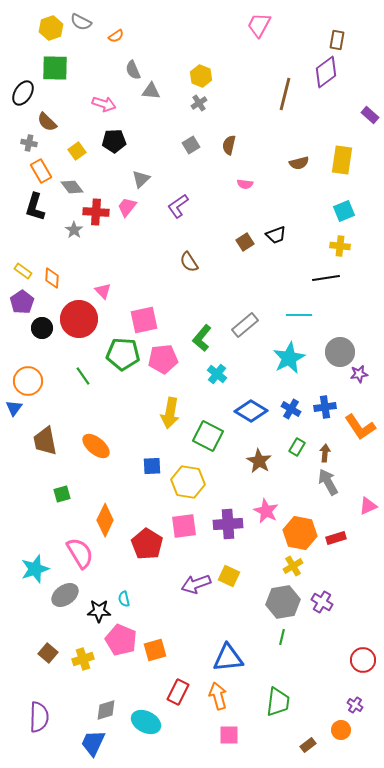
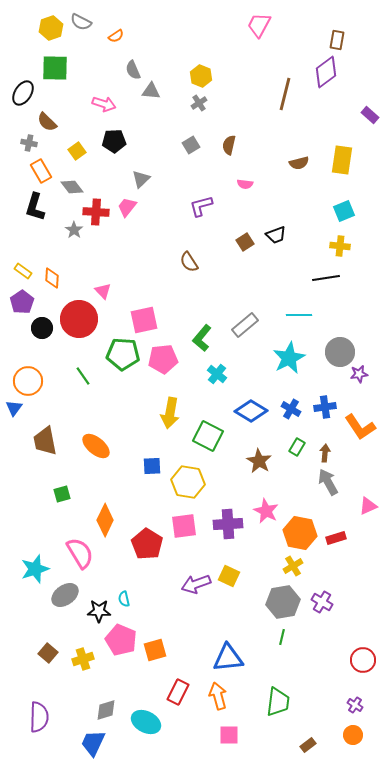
purple L-shape at (178, 206): moved 23 px right; rotated 20 degrees clockwise
orange circle at (341, 730): moved 12 px right, 5 px down
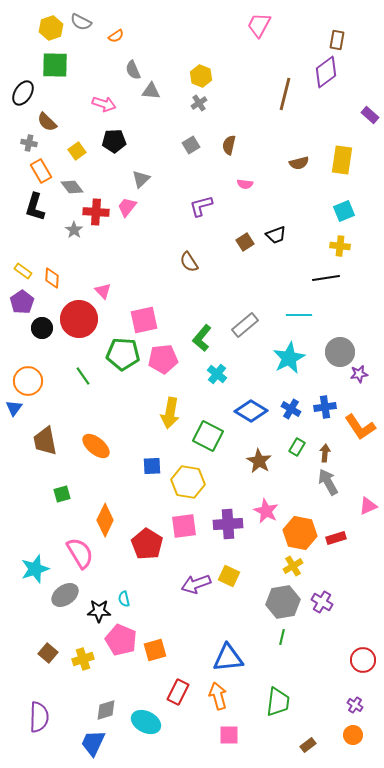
green square at (55, 68): moved 3 px up
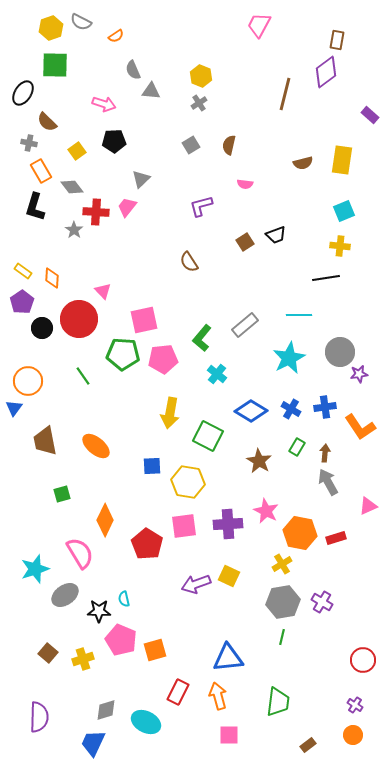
brown semicircle at (299, 163): moved 4 px right
yellow cross at (293, 566): moved 11 px left, 2 px up
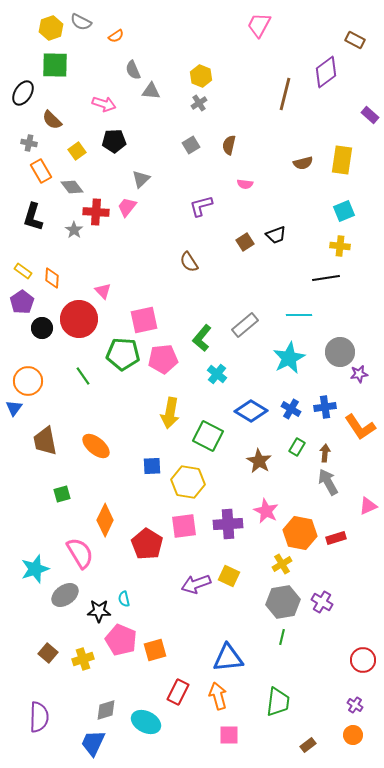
brown rectangle at (337, 40): moved 18 px right; rotated 72 degrees counterclockwise
brown semicircle at (47, 122): moved 5 px right, 2 px up
black L-shape at (35, 207): moved 2 px left, 10 px down
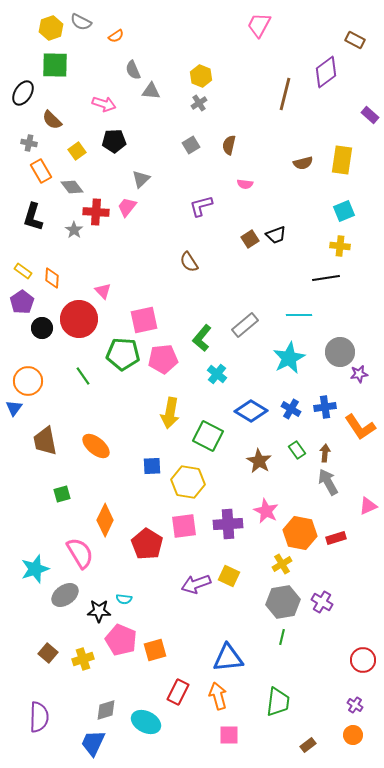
brown square at (245, 242): moved 5 px right, 3 px up
green rectangle at (297, 447): moved 3 px down; rotated 66 degrees counterclockwise
cyan semicircle at (124, 599): rotated 70 degrees counterclockwise
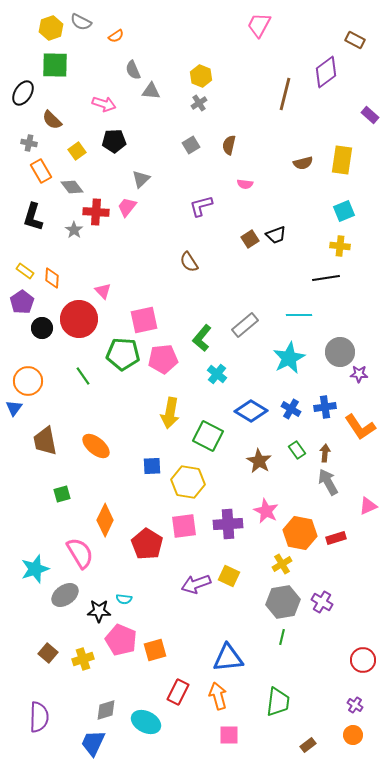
yellow rectangle at (23, 271): moved 2 px right
purple star at (359, 374): rotated 12 degrees clockwise
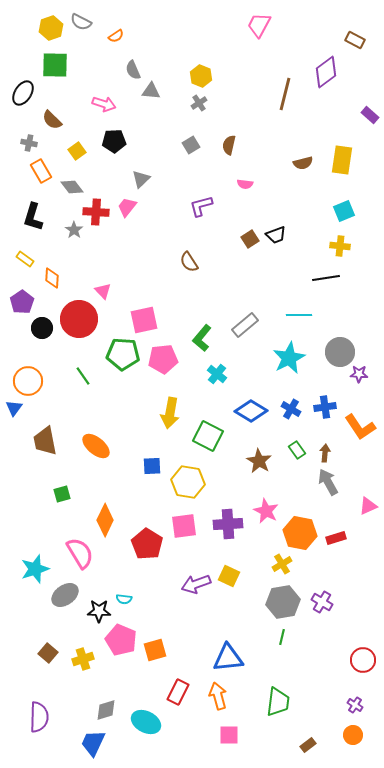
yellow rectangle at (25, 271): moved 12 px up
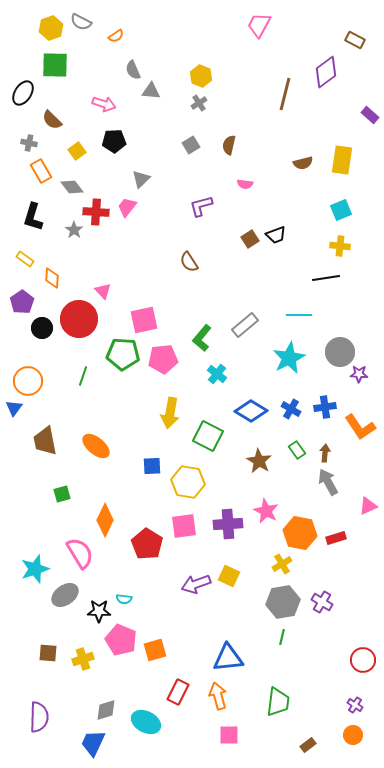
cyan square at (344, 211): moved 3 px left, 1 px up
green line at (83, 376): rotated 54 degrees clockwise
brown square at (48, 653): rotated 36 degrees counterclockwise
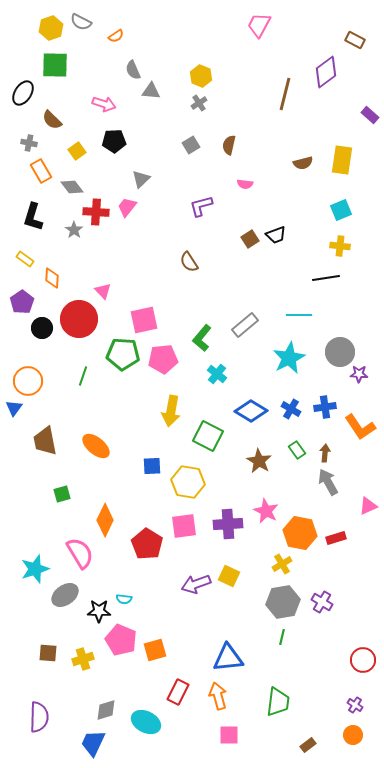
yellow arrow at (170, 413): moved 1 px right, 2 px up
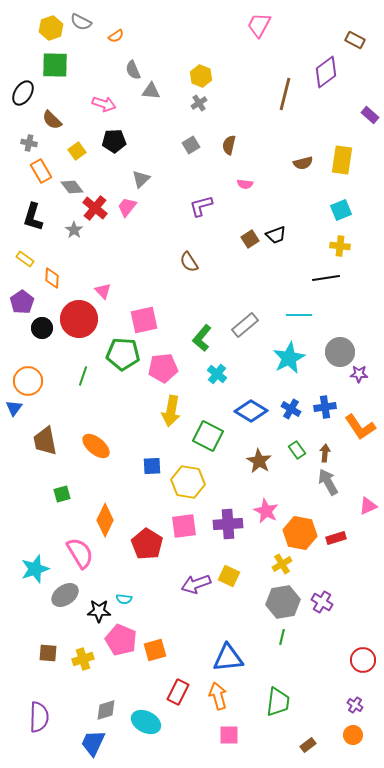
red cross at (96, 212): moved 1 px left, 4 px up; rotated 35 degrees clockwise
pink pentagon at (163, 359): moved 9 px down
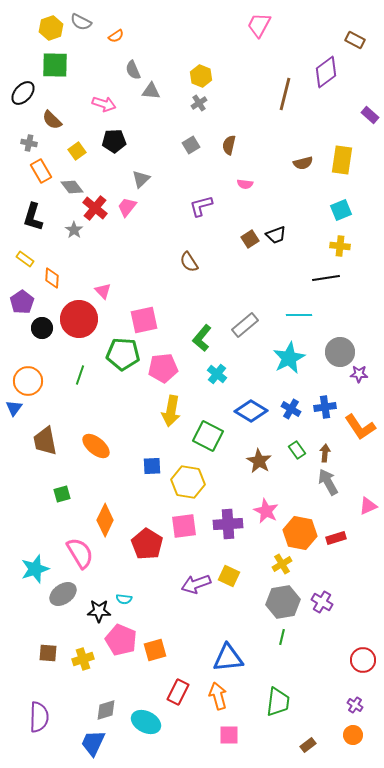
black ellipse at (23, 93): rotated 10 degrees clockwise
green line at (83, 376): moved 3 px left, 1 px up
gray ellipse at (65, 595): moved 2 px left, 1 px up
